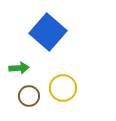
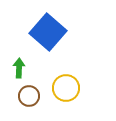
green arrow: rotated 84 degrees counterclockwise
yellow circle: moved 3 px right
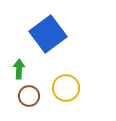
blue square: moved 2 px down; rotated 12 degrees clockwise
green arrow: moved 1 px down
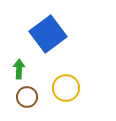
brown circle: moved 2 px left, 1 px down
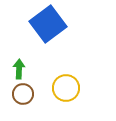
blue square: moved 10 px up
brown circle: moved 4 px left, 3 px up
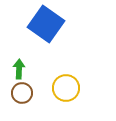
blue square: moved 2 px left; rotated 18 degrees counterclockwise
brown circle: moved 1 px left, 1 px up
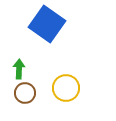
blue square: moved 1 px right
brown circle: moved 3 px right
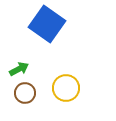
green arrow: rotated 60 degrees clockwise
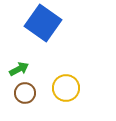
blue square: moved 4 px left, 1 px up
